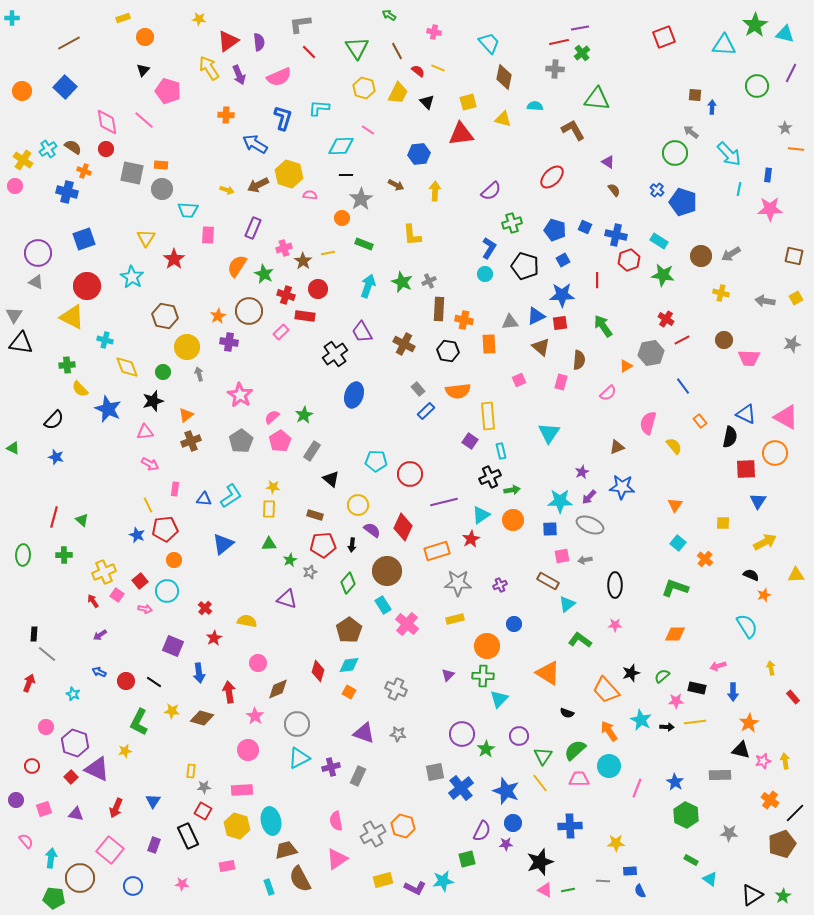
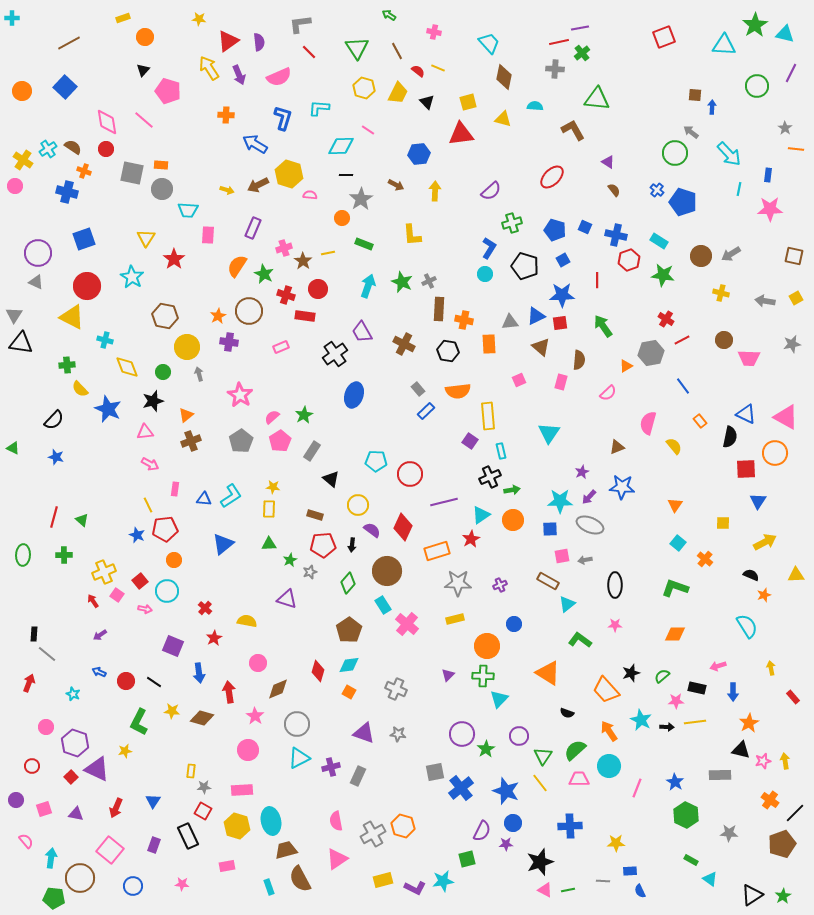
pink rectangle at (281, 332): moved 15 px down; rotated 21 degrees clockwise
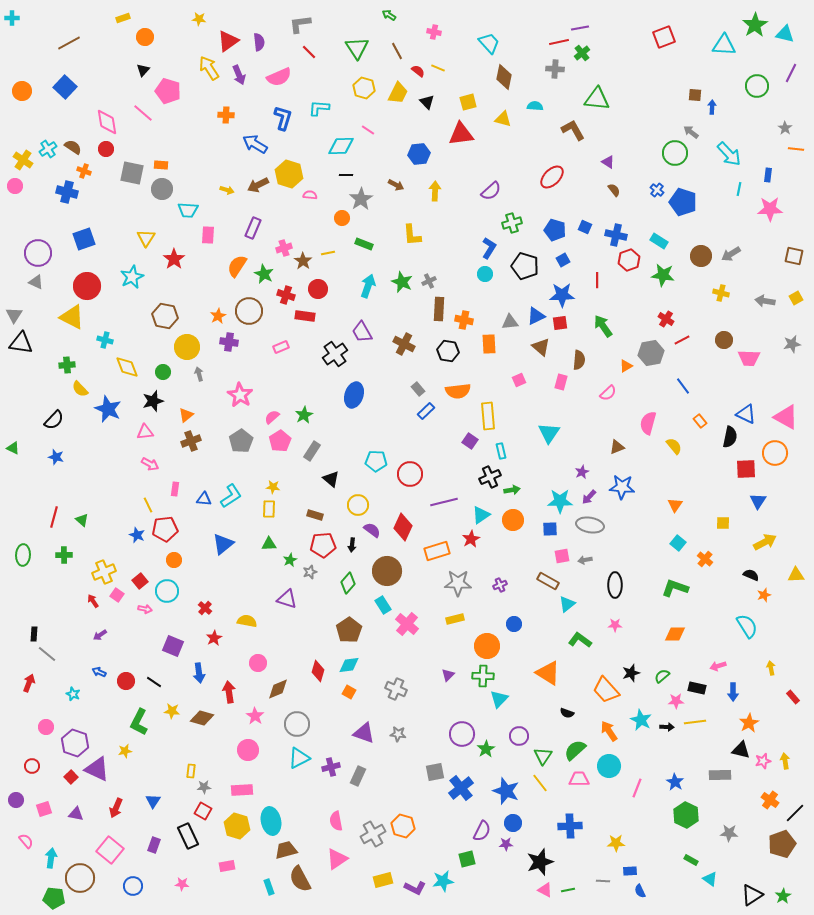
pink line at (144, 120): moved 1 px left, 7 px up
cyan star at (132, 277): rotated 15 degrees clockwise
gray ellipse at (590, 525): rotated 12 degrees counterclockwise
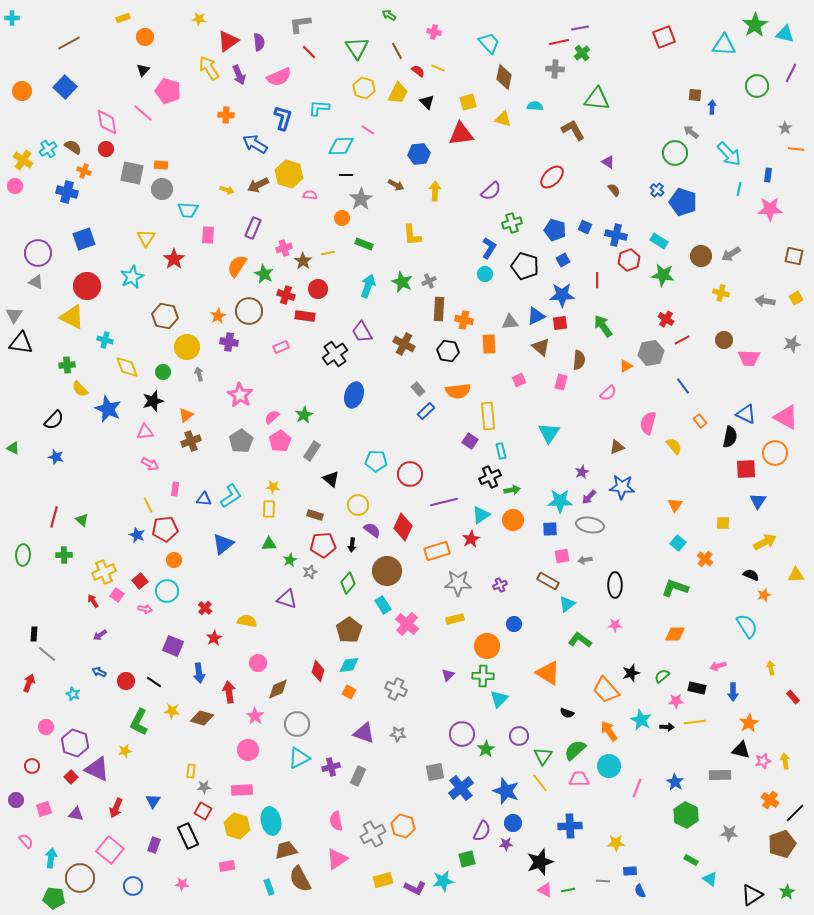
green star at (783, 896): moved 4 px right, 4 px up
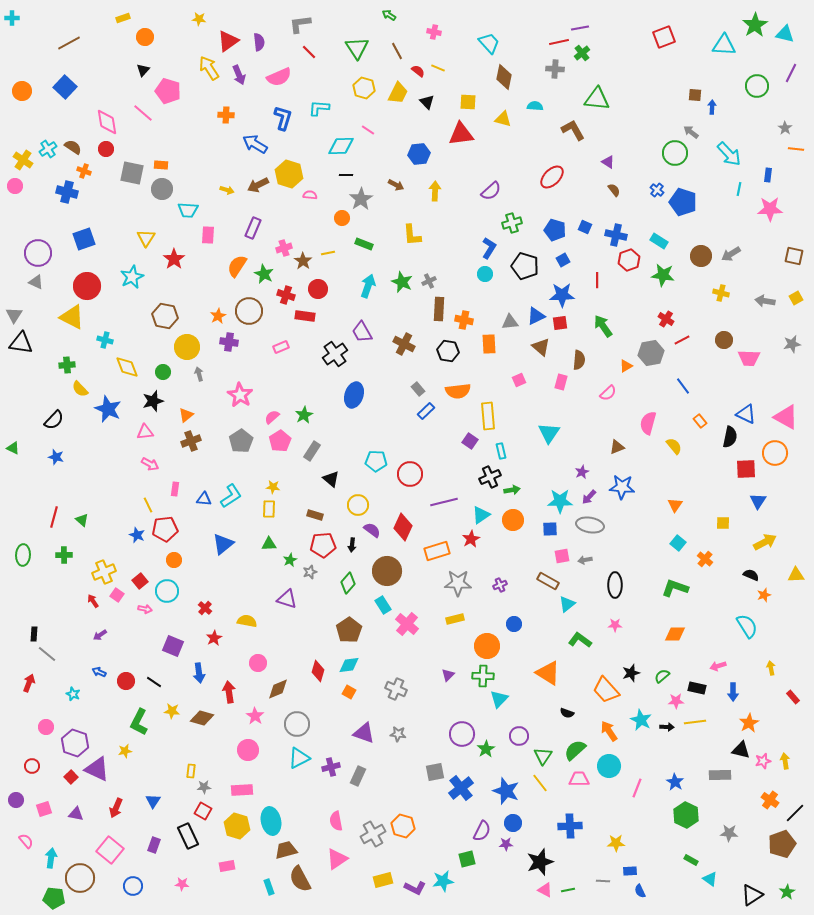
yellow square at (468, 102): rotated 18 degrees clockwise
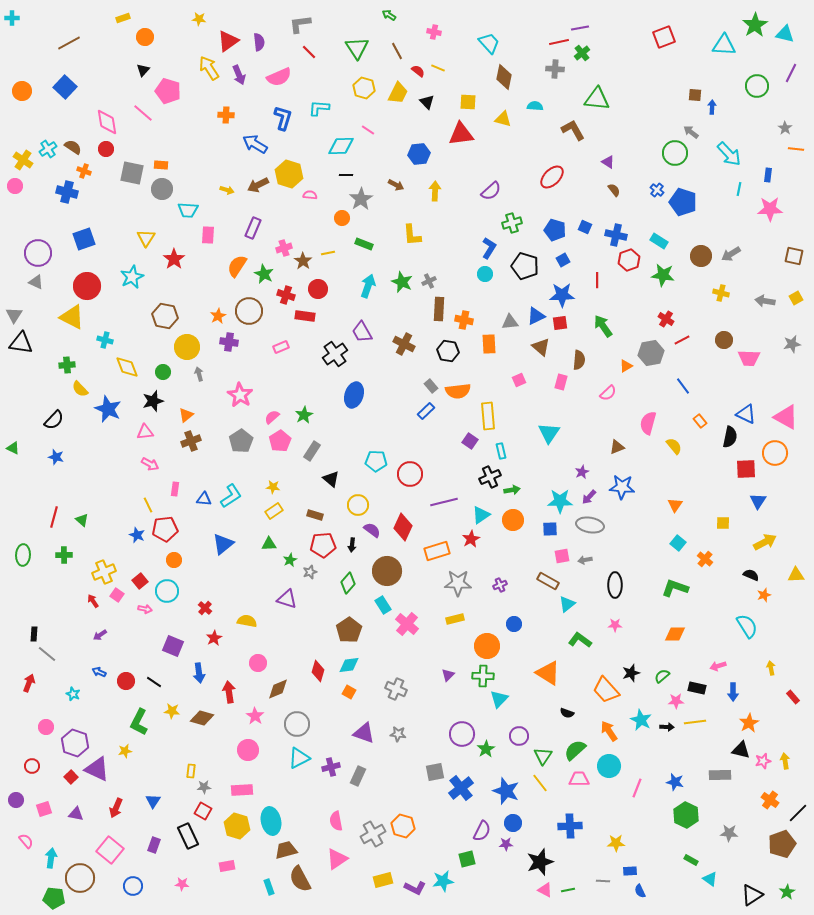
gray rectangle at (418, 389): moved 13 px right, 3 px up
yellow rectangle at (269, 509): moved 5 px right, 2 px down; rotated 54 degrees clockwise
blue star at (675, 782): rotated 18 degrees counterclockwise
black line at (795, 813): moved 3 px right
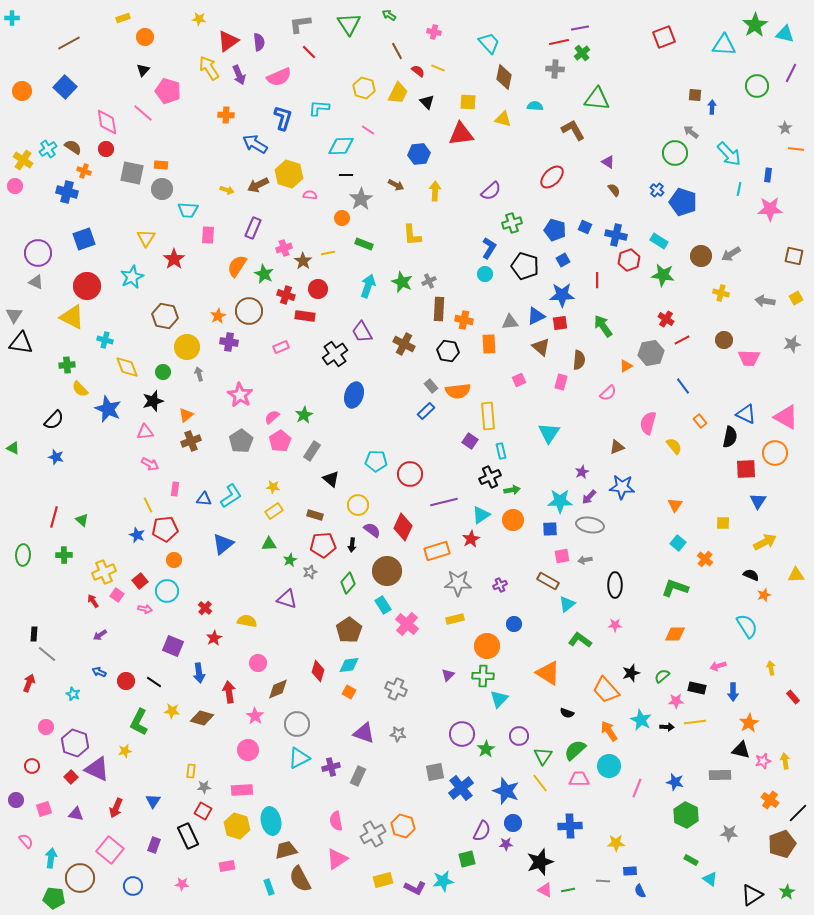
green triangle at (357, 48): moved 8 px left, 24 px up
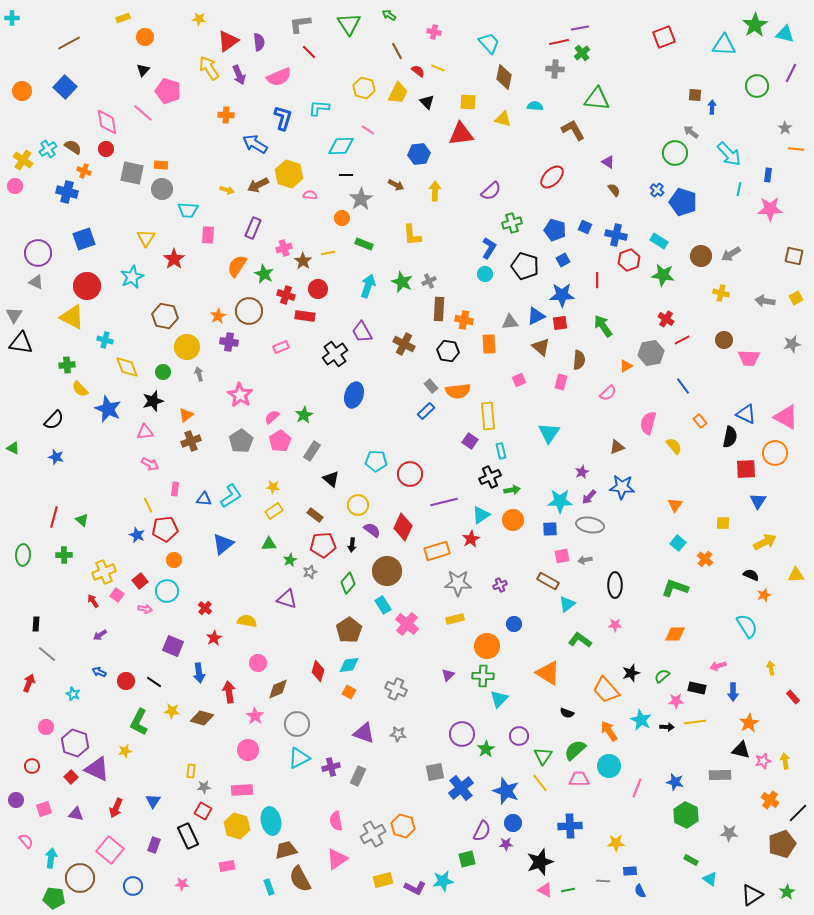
brown rectangle at (315, 515): rotated 21 degrees clockwise
black rectangle at (34, 634): moved 2 px right, 10 px up
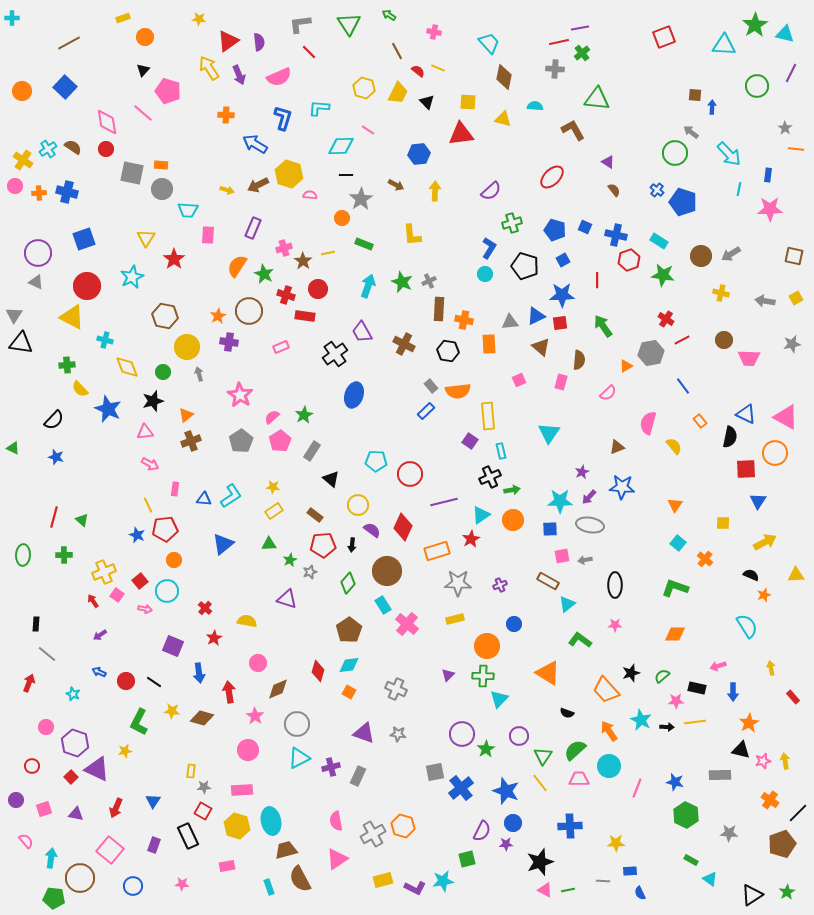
orange cross at (84, 171): moved 45 px left, 22 px down; rotated 24 degrees counterclockwise
blue semicircle at (640, 891): moved 2 px down
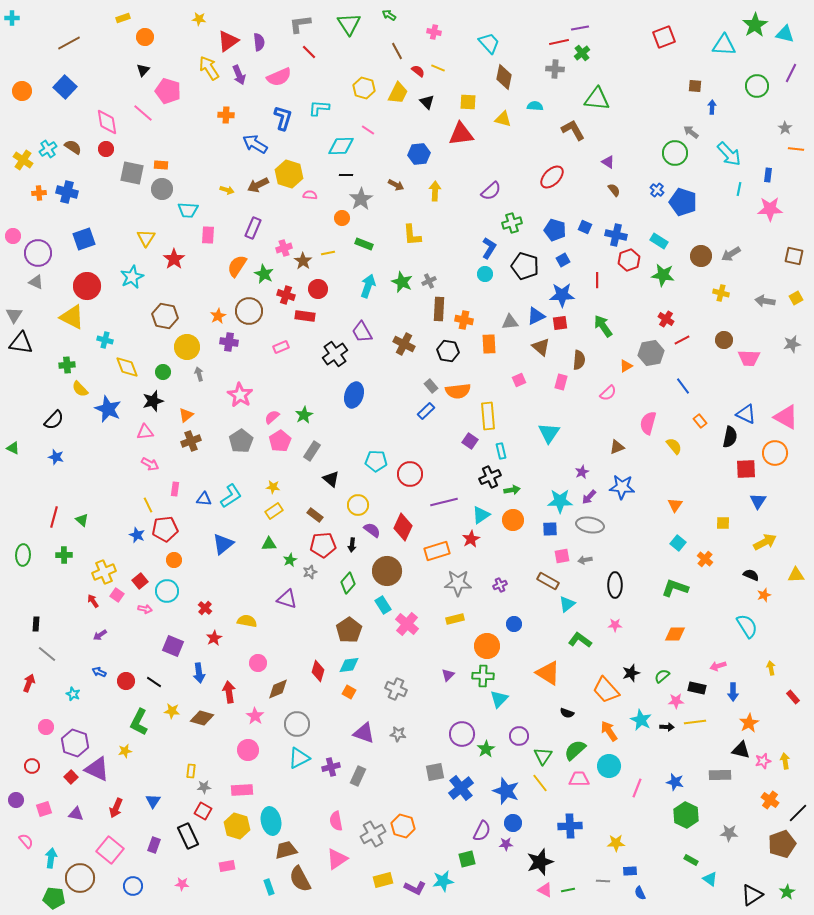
brown square at (695, 95): moved 9 px up
pink circle at (15, 186): moved 2 px left, 50 px down
